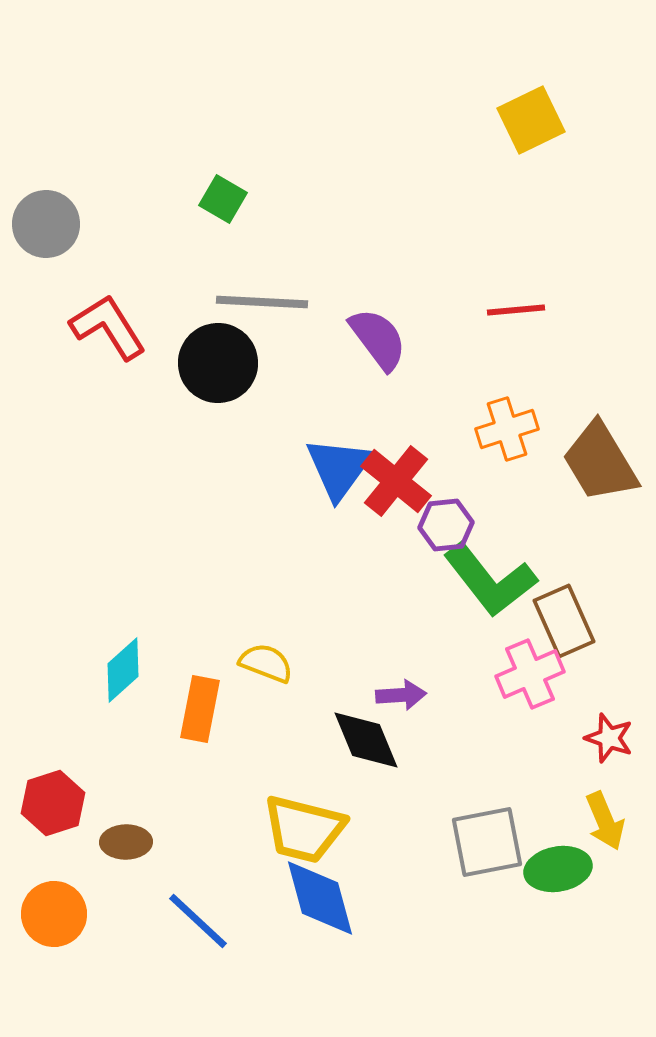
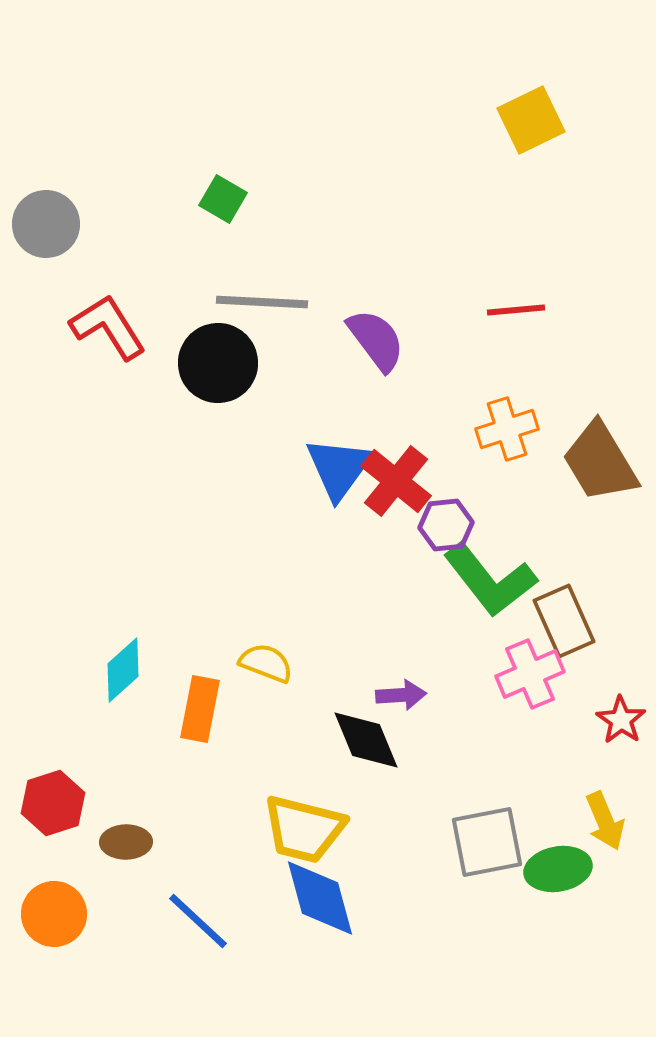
purple semicircle: moved 2 px left, 1 px down
red star: moved 12 px right, 18 px up; rotated 15 degrees clockwise
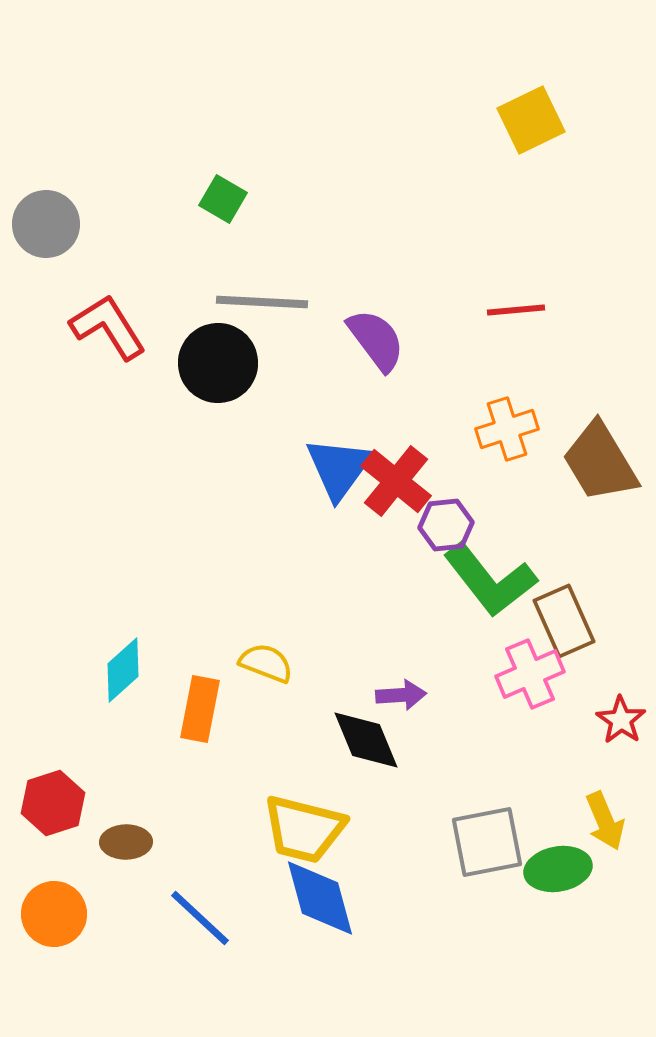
blue line: moved 2 px right, 3 px up
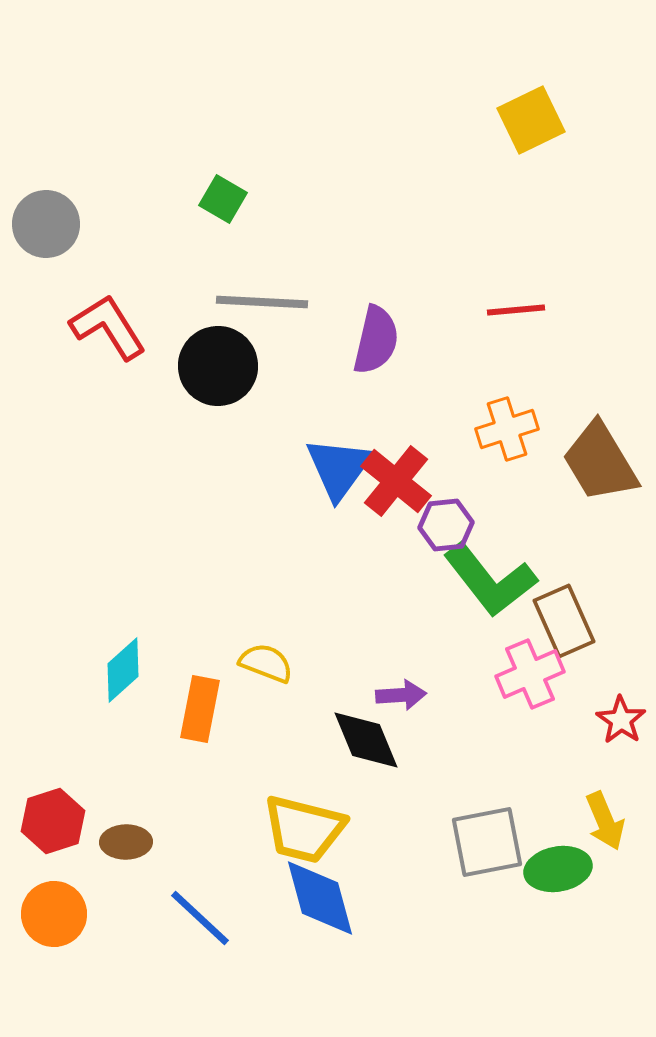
purple semicircle: rotated 50 degrees clockwise
black circle: moved 3 px down
red hexagon: moved 18 px down
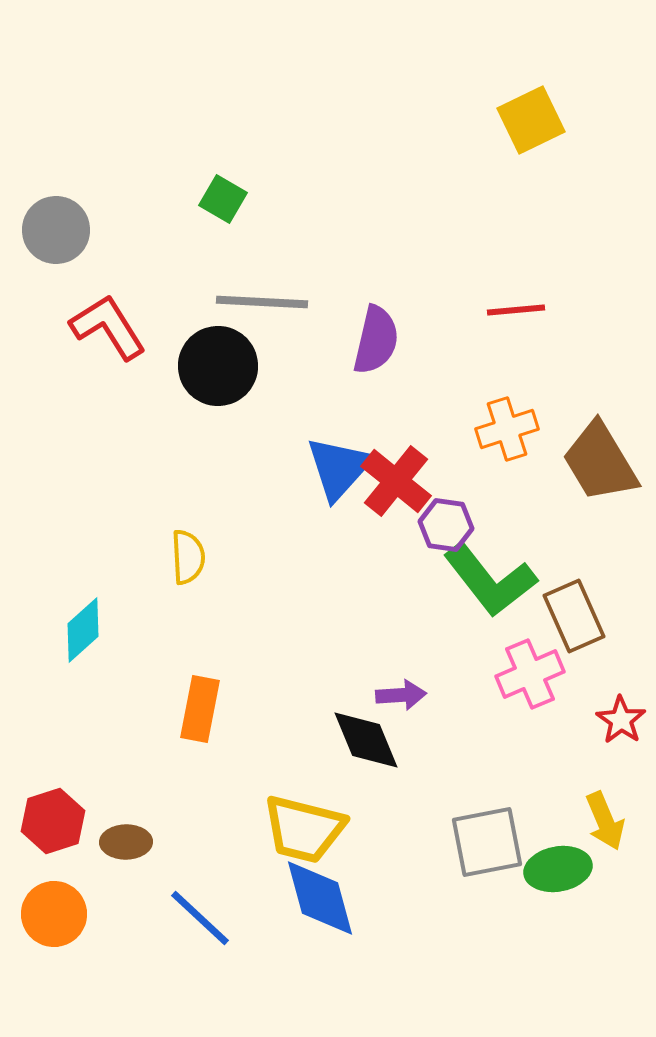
gray circle: moved 10 px right, 6 px down
blue triangle: rotated 6 degrees clockwise
purple hexagon: rotated 14 degrees clockwise
brown rectangle: moved 10 px right, 5 px up
yellow semicircle: moved 78 px left, 106 px up; rotated 66 degrees clockwise
cyan diamond: moved 40 px left, 40 px up
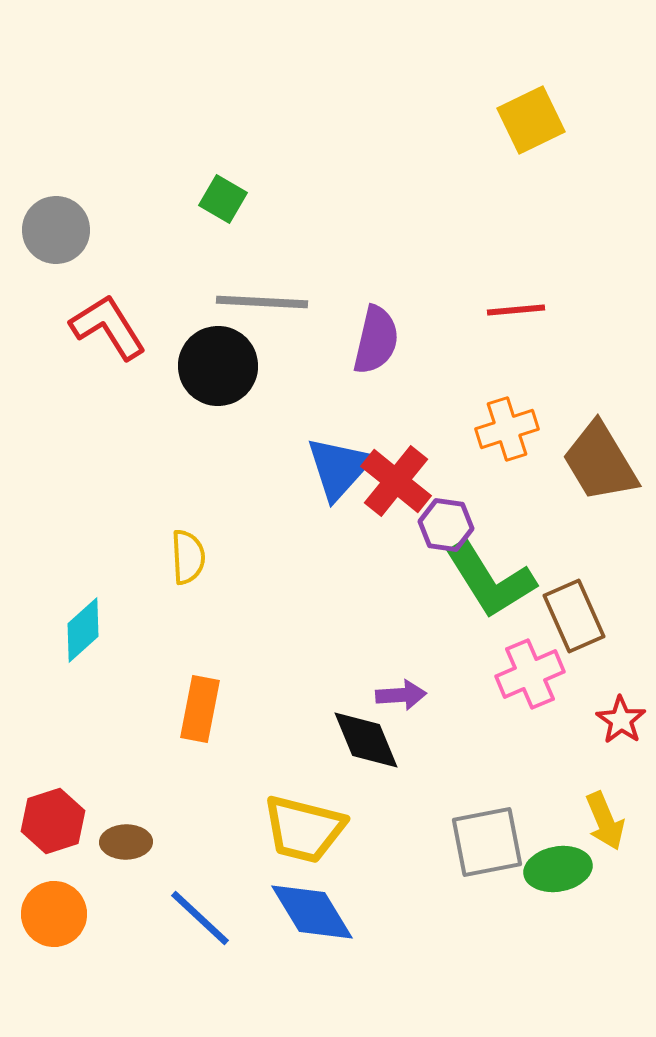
green L-shape: rotated 6 degrees clockwise
blue diamond: moved 8 px left, 14 px down; rotated 16 degrees counterclockwise
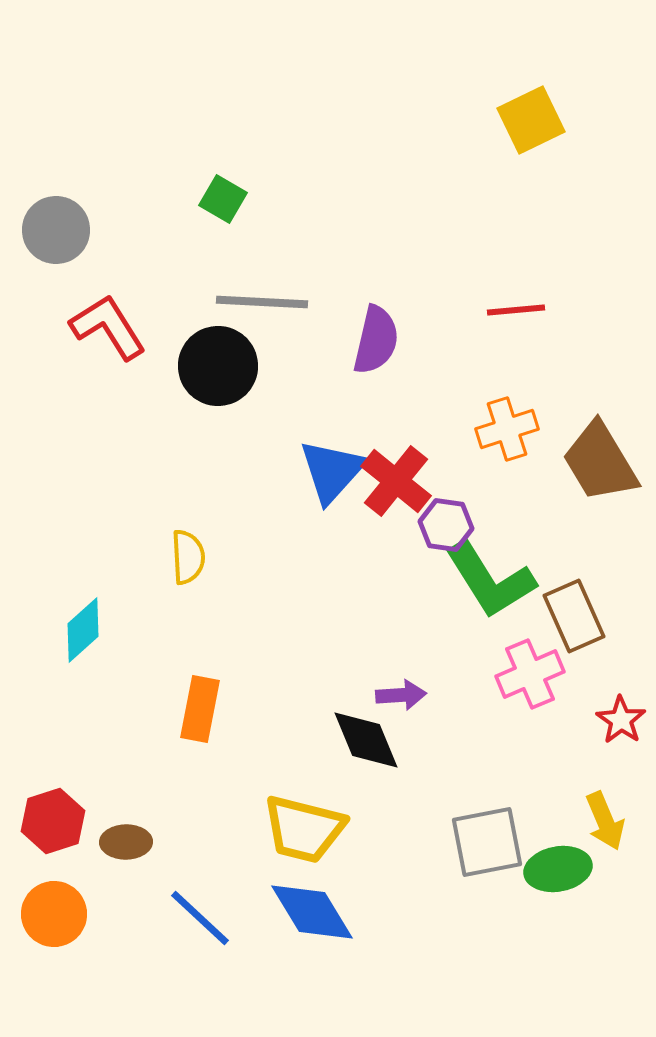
blue triangle: moved 7 px left, 3 px down
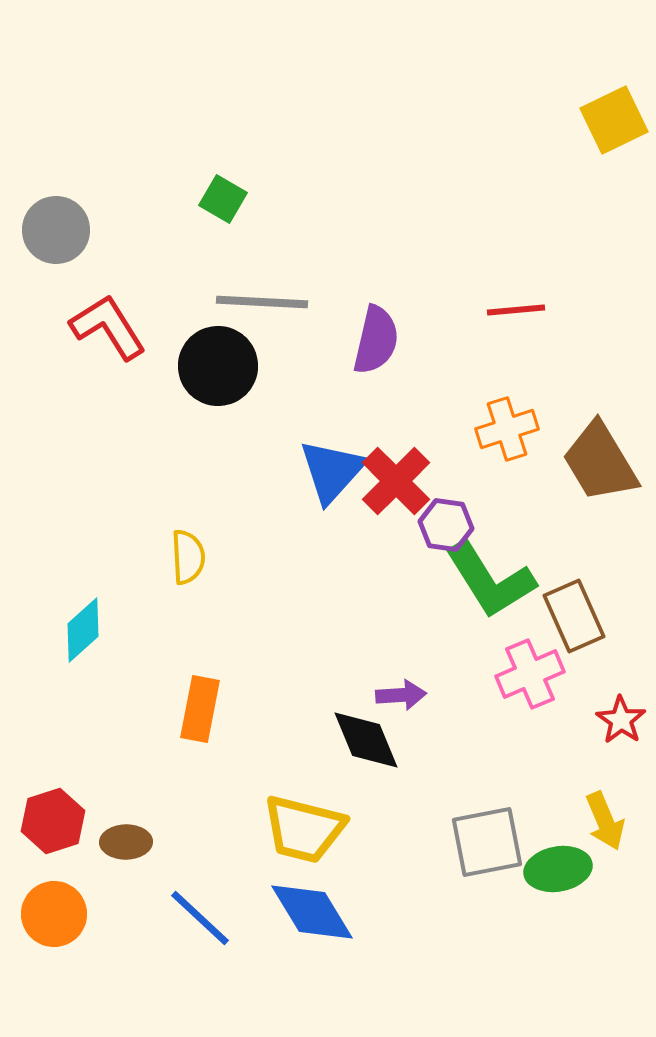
yellow square: moved 83 px right
red cross: rotated 6 degrees clockwise
